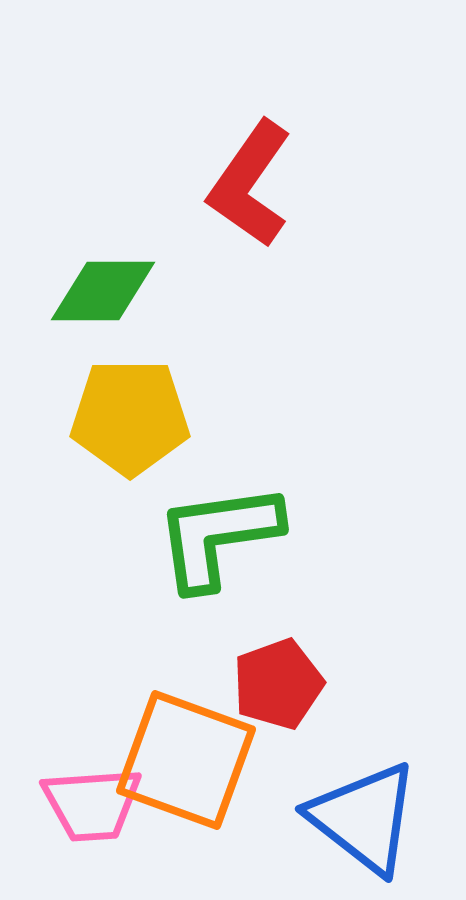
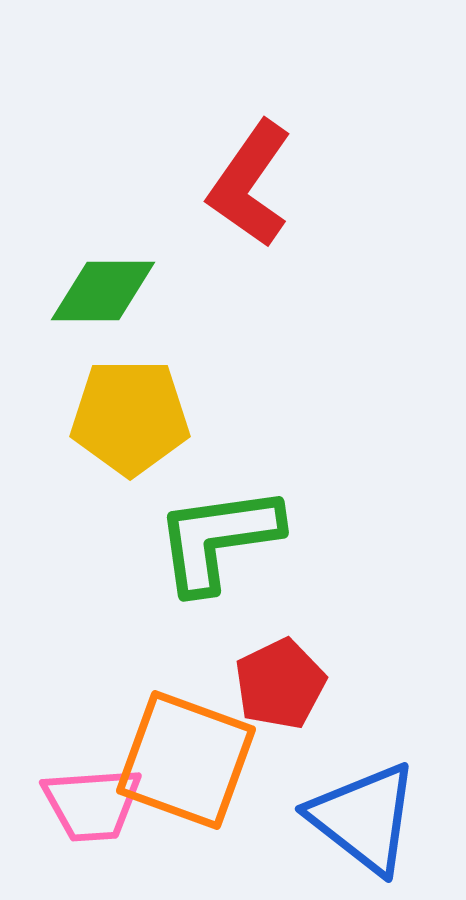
green L-shape: moved 3 px down
red pentagon: moved 2 px right; rotated 6 degrees counterclockwise
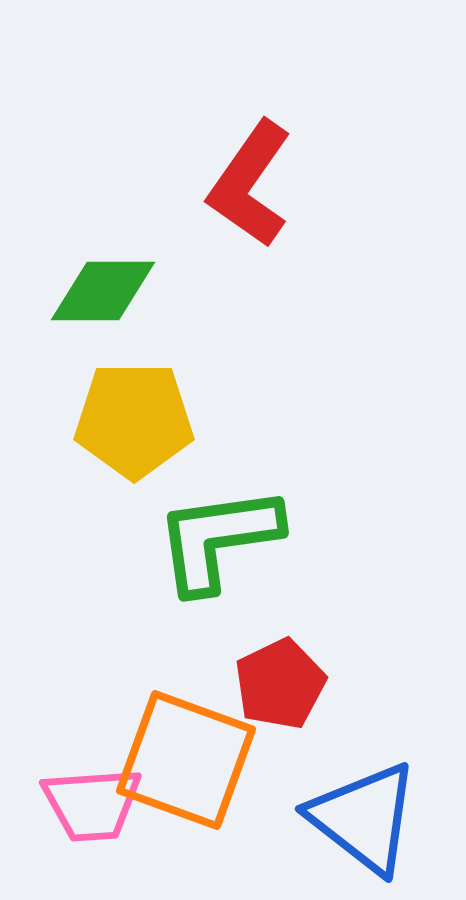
yellow pentagon: moved 4 px right, 3 px down
